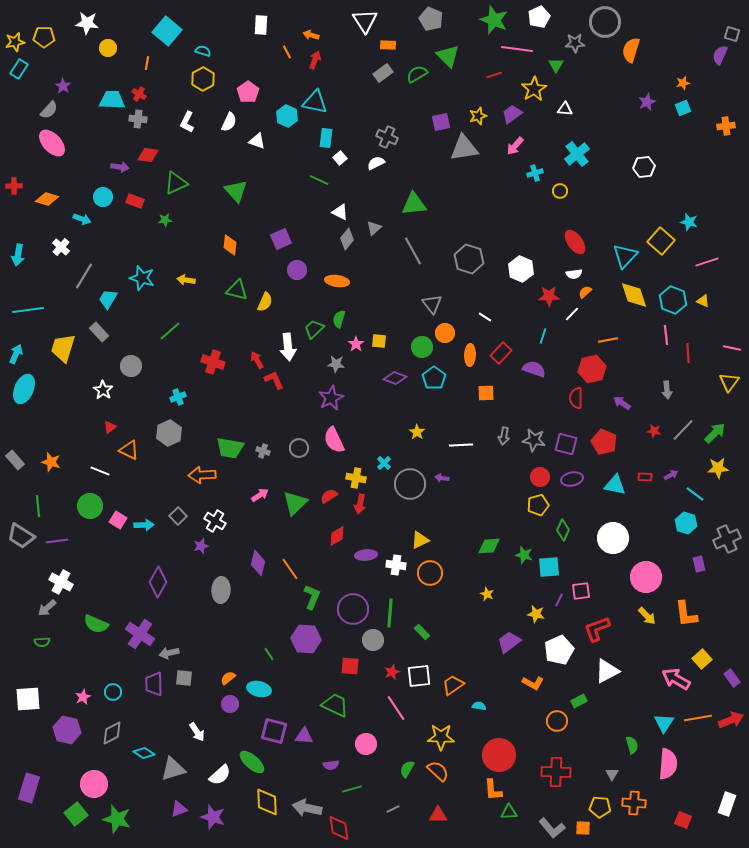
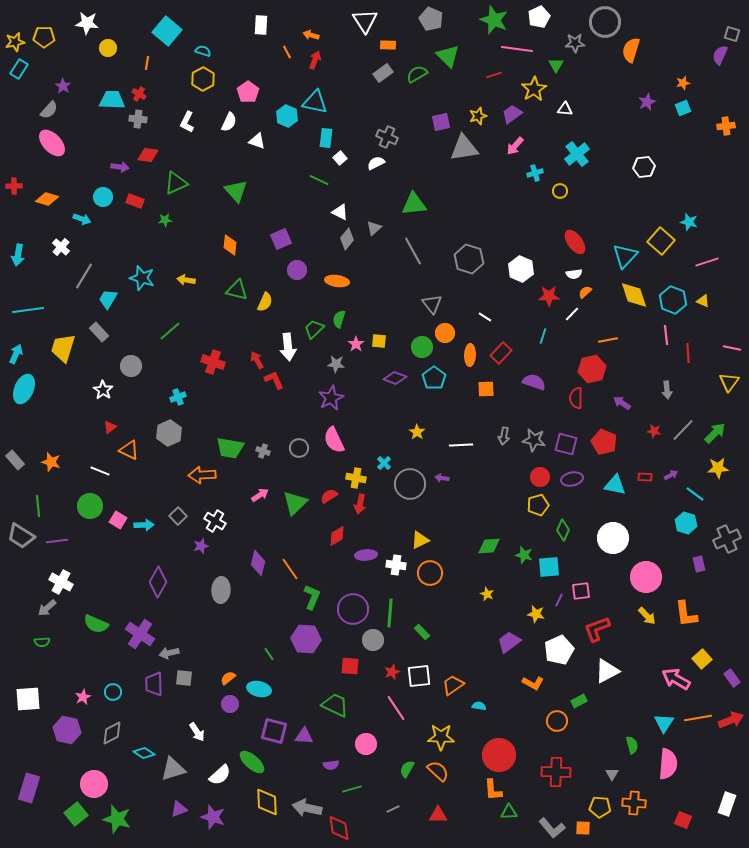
purple semicircle at (534, 369): moved 13 px down
orange square at (486, 393): moved 4 px up
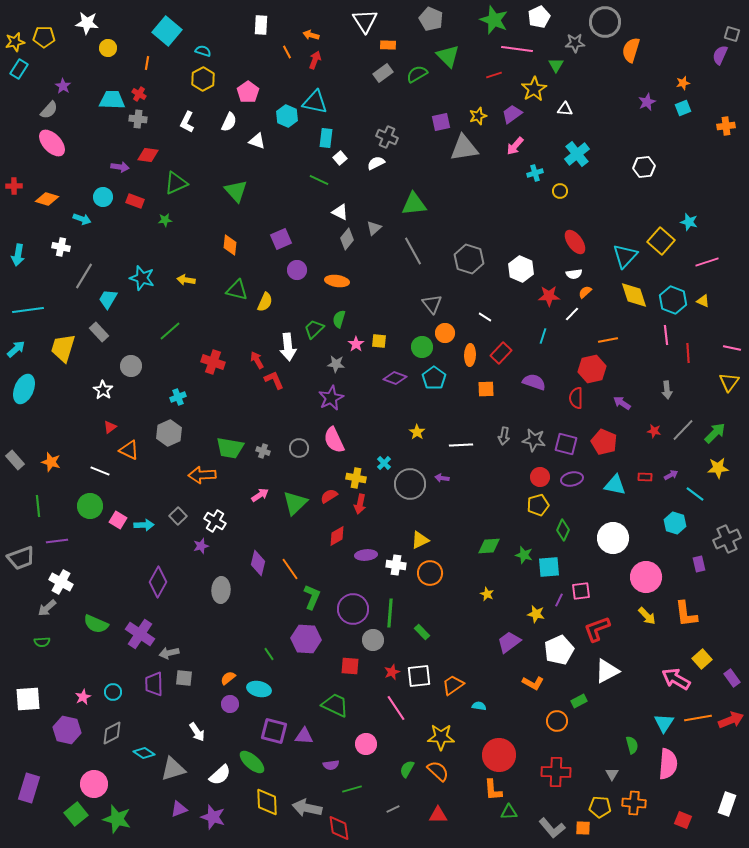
white cross at (61, 247): rotated 30 degrees counterclockwise
cyan arrow at (16, 354): moved 5 px up; rotated 24 degrees clockwise
cyan hexagon at (686, 523): moved 11 px left
gray trapezoid at (21, 536): moved 22 px down; rotated 52 degrees counterclockwise
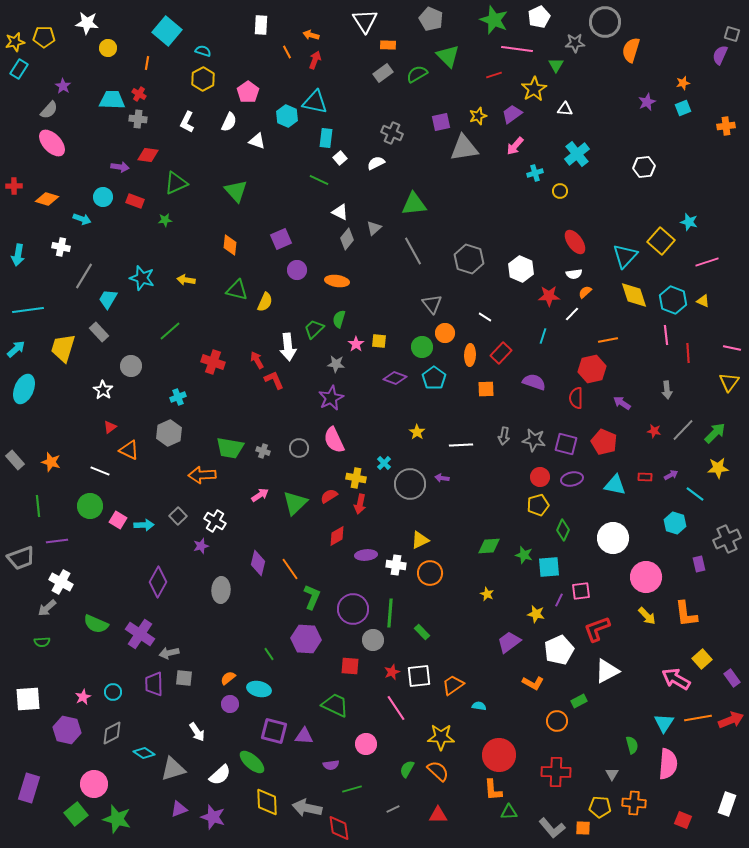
gray cross at (387, 137): moved 5 px right, 4 px up
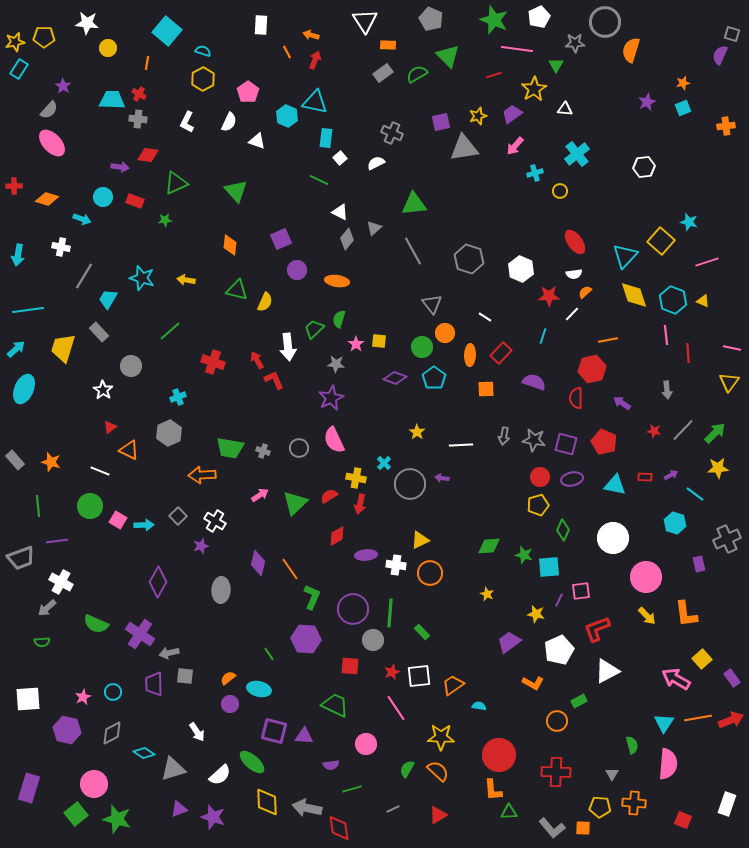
gray square at (184, 678): moved 1 px right, 2 px up
red triangle at (438, 815): rotated 30 degrees counterclockwise
